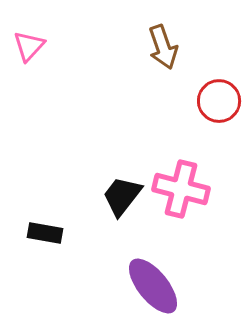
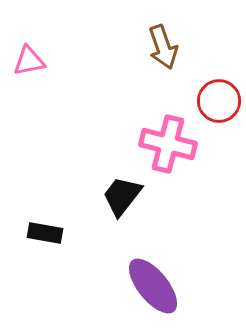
pink triangle: moved 15 px down; rotated 36 degrees clockwise
pink cross: moved 13 px left, 45 px up
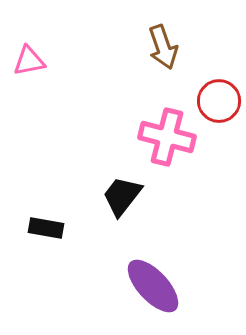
pink cross: moved 1 px left, 7 px up
black rectangle: moved 1 px right, 5 px up
purple ellipse: rotated 4 degrees counterclockwise
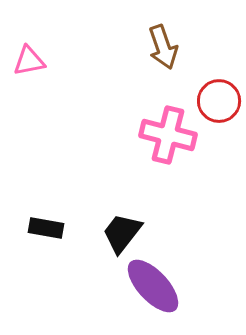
pink cross: moved 1 px right, 2 px up
black trapezoid: moved 37 px down
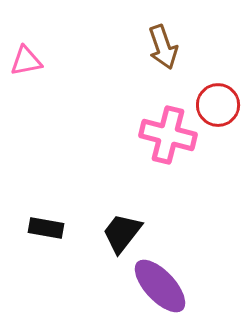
pink triangle: moved 3 px left
red circle: moved 1 px left, 4 px down
purple ellipse: moved 7 px right
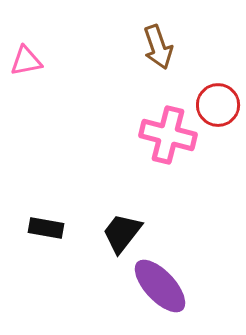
brown arrow: moved 5 px left
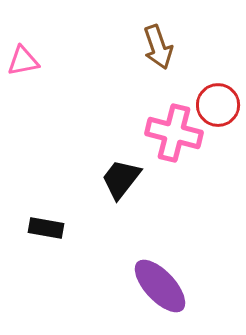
pink triangle: moved 3 px left
pink cross: moved 6 px right, 2 px up
black trapezoid: moved 1 px left, 54 px up
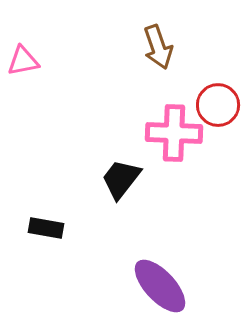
pink cross: rotated 12 degrees counterclockwise
